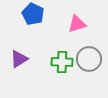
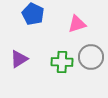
gray circle: moved 2 px right, 2 px up
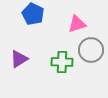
gray circle: moved 7 px up
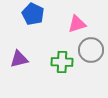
purple triangle: rotated 18 degrees clockwise
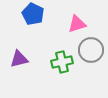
green cross: rotated 15 degrees counterclockwise
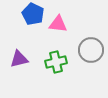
pink triangle: moved 19 px left; rotated 24 degrees clockwise
green cross: moved 6 px left
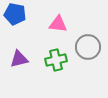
blue pentagon: moved 18 px left; rotated 15 degrees counterclockwise
gray circle: moved 3 px left, 3 px up
green cross: moved 2 px up
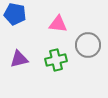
gray circle: moved 2 px up
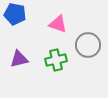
pink triangle: rotated 12 degrees clockwise
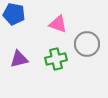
blue pentagon: moved 1 px left
gray circle: moved 1 px left, 1 px up
green cross: moved 1 px up
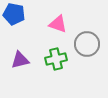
purple triangle: moved 1 px right, 1 px down
